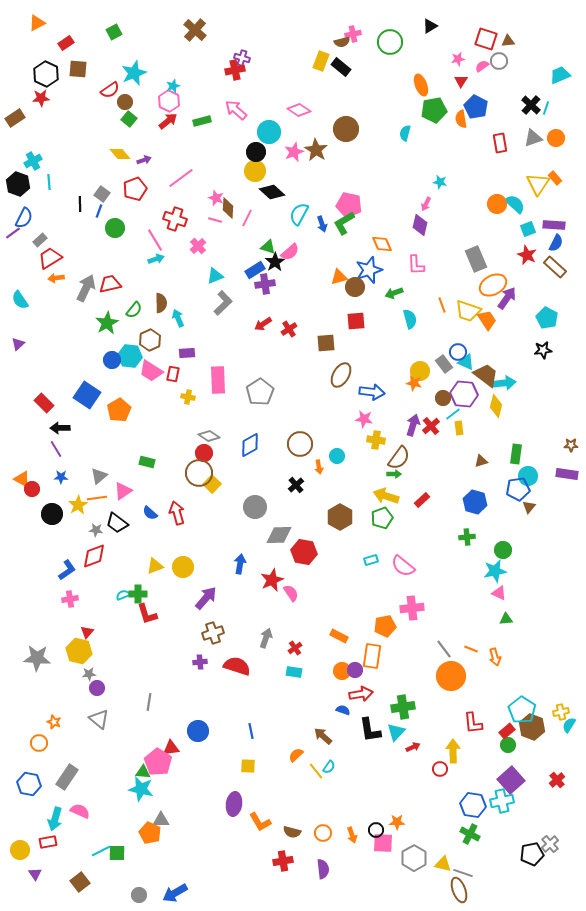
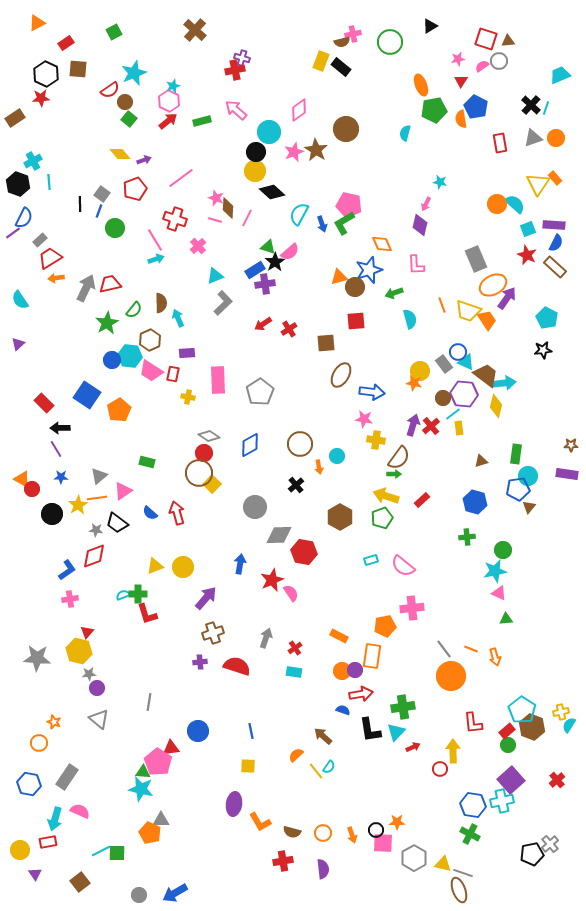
pink diamond at (299, 110): rotated 70 degrees counterclockwise
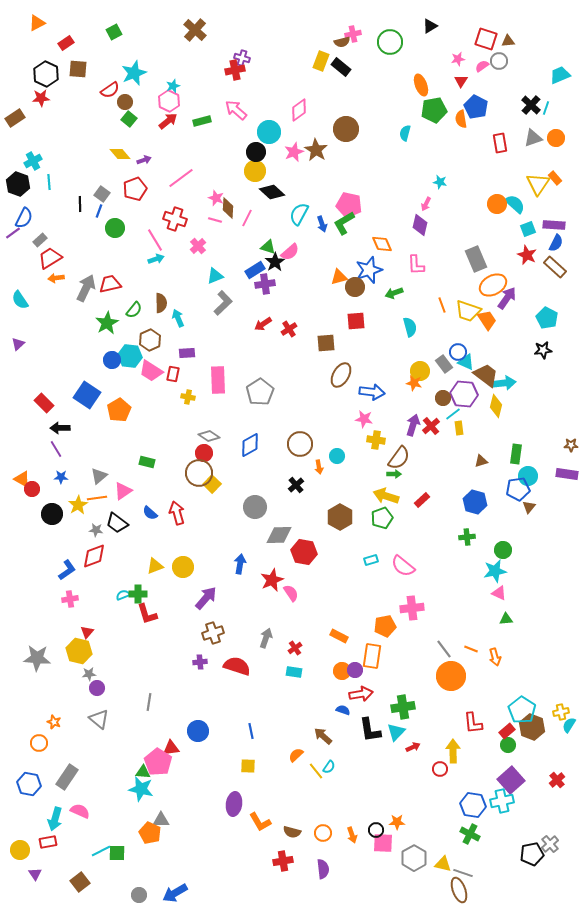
cyan semicircle at (410, 319): moved 8 px down
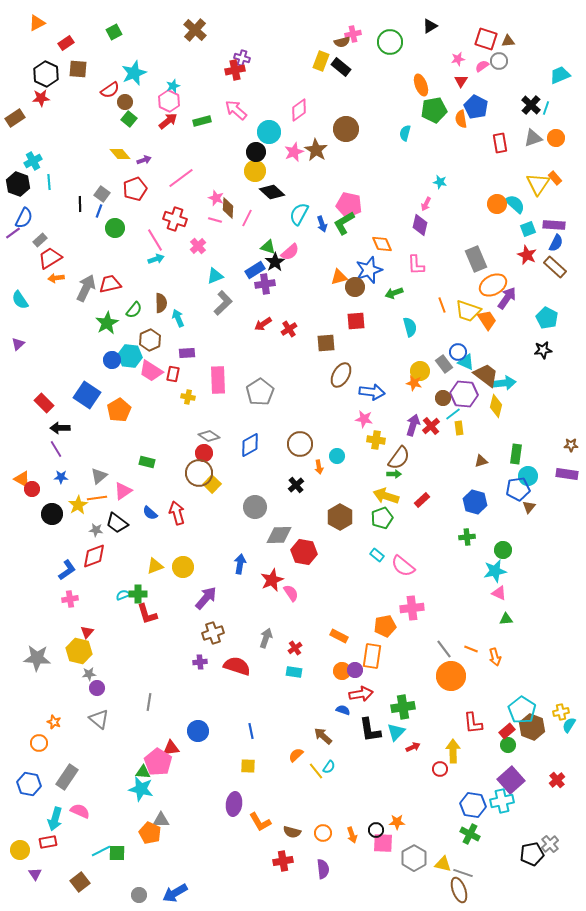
cyan rectangle at (371, 560): moved 6 px right, 5 px up; rotated 56 degrees clockwise
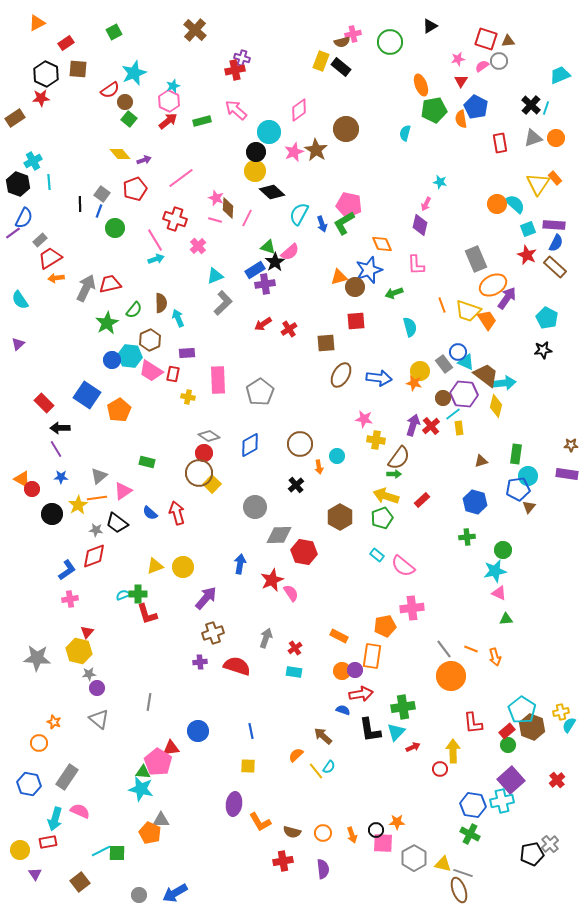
blue arrow at (372, 392): moved 7 px right, 14 px up
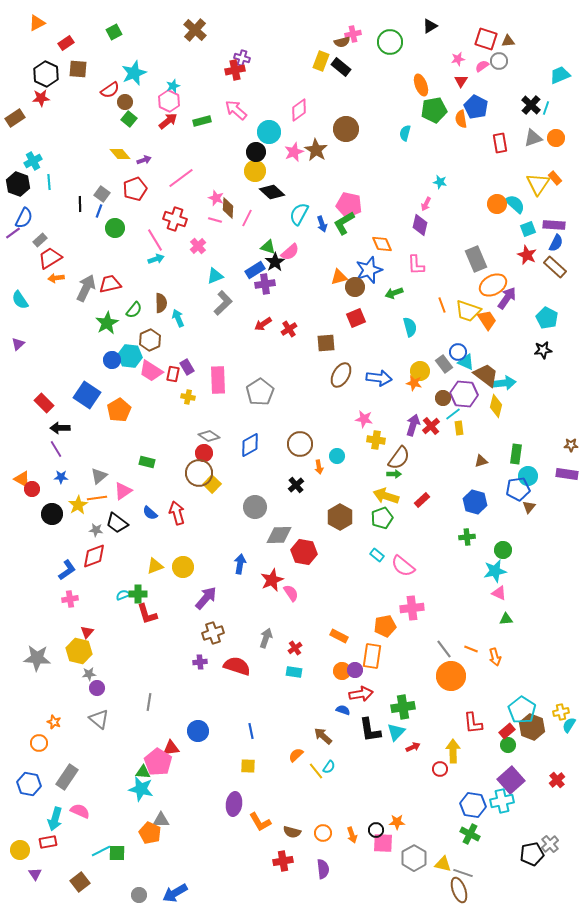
red square at (356, 321): moved 3 px up; rotated 18 degrees counterclockwise
purple rectangle at (187, 353): moved 14 px down; rotated 63 degrees clockwise
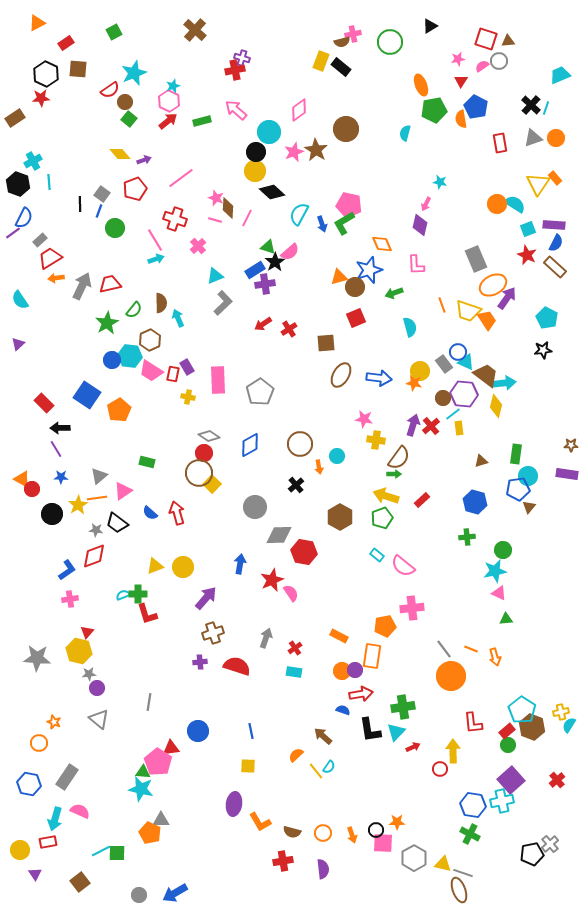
cyan semicircle at (515, 204): rotated 10 degrees counterclockwise
gray arrow at (86, 288): moved 4 px left, 2 px up
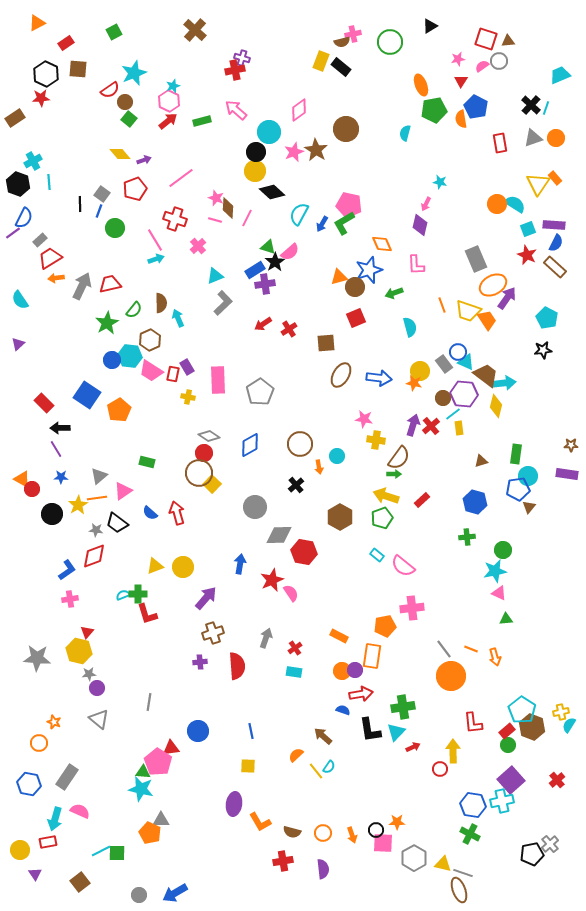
blue arrow at (322, 224): rotated 49 degrees clockwise
red semicircle at (237, 666): rotated 68 degrees clockwise
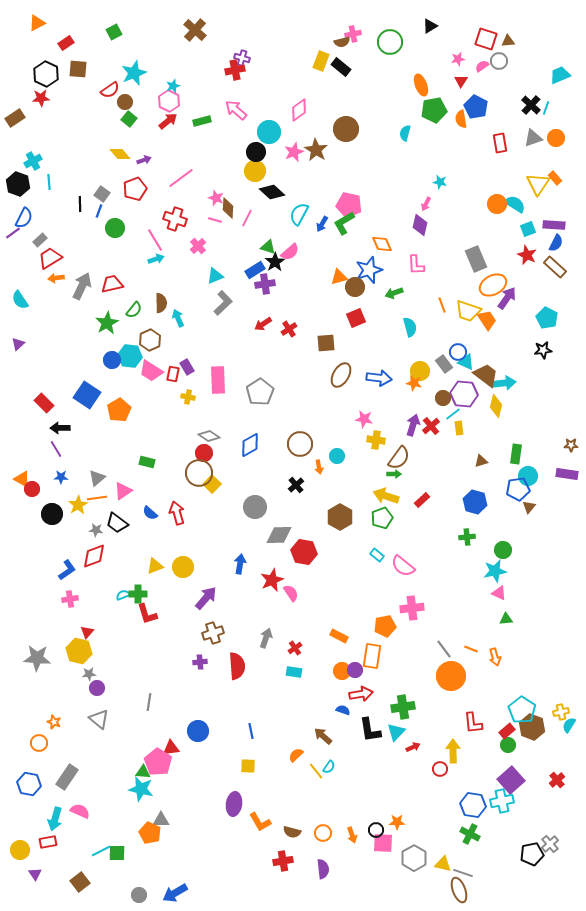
red trapezoid at (110, 284): moved 2 px right
gray triangle at (99, 476): moved 2 px left, 2 px down
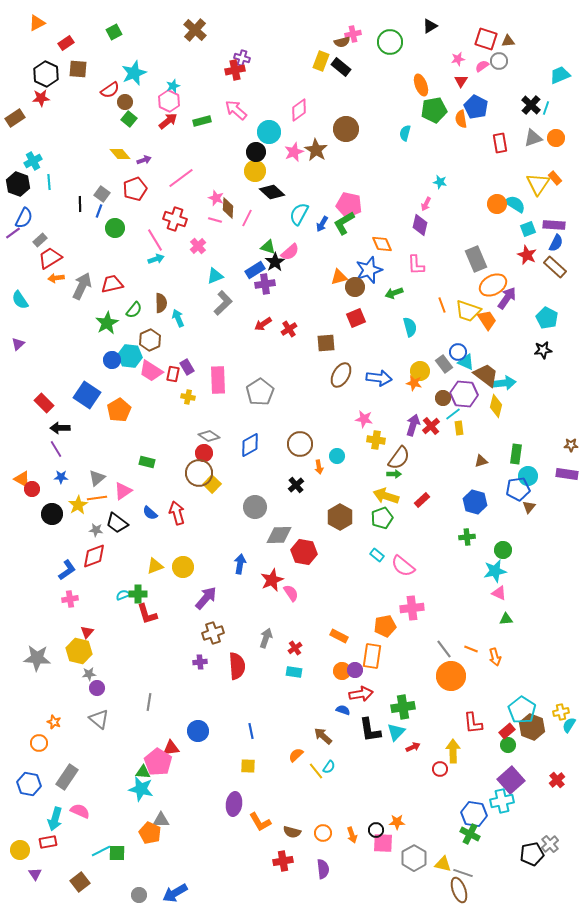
blue hexagon at (473, 805): moved 1 px right, 9 px down
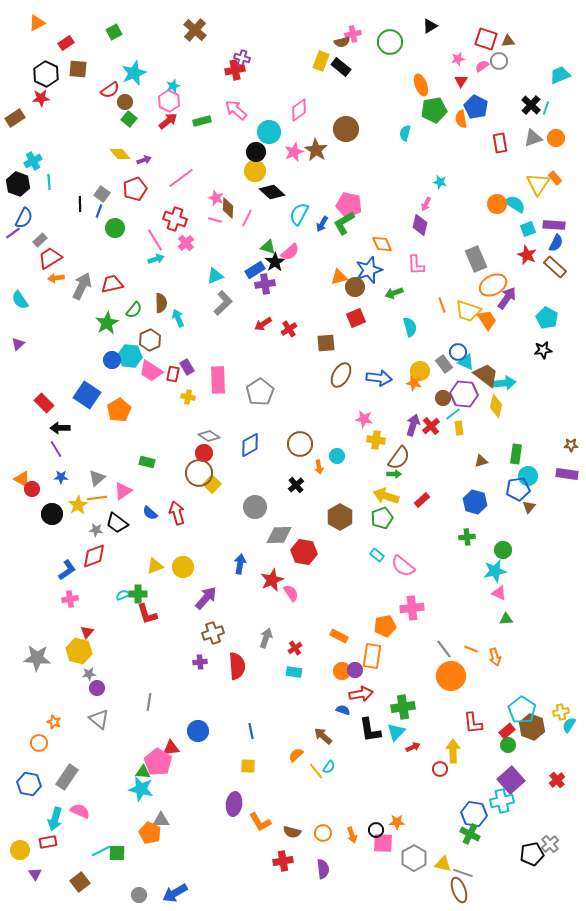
pink cross at (198, 246): moved 12 px left, 3 px up
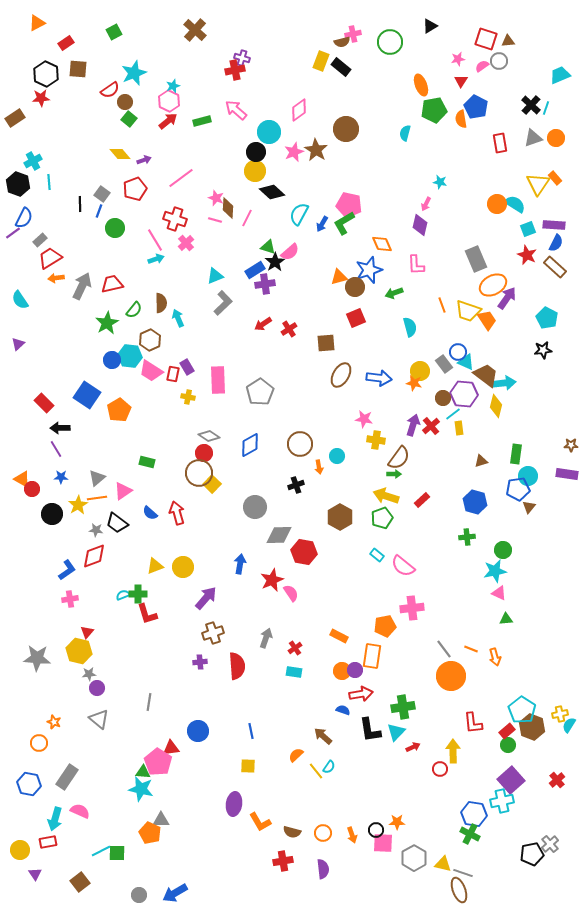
black cross at (296, 485): rotated 21 degrees clockwise
yellow cross at (561, 712): moved 1 px left, 2 px down
